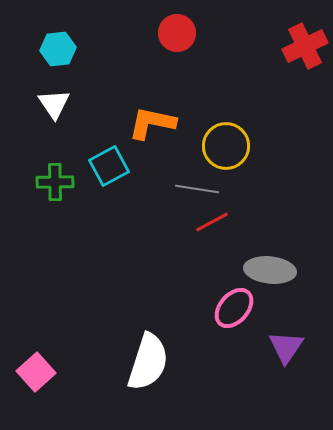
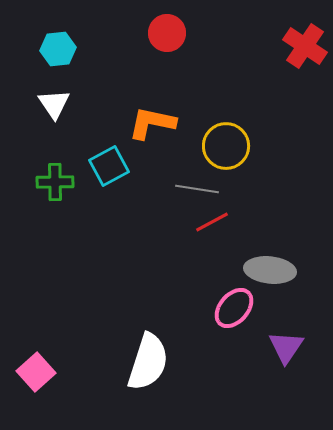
red circle: moved 10 px left
red cross: rotated 30 degrees counterclockwise
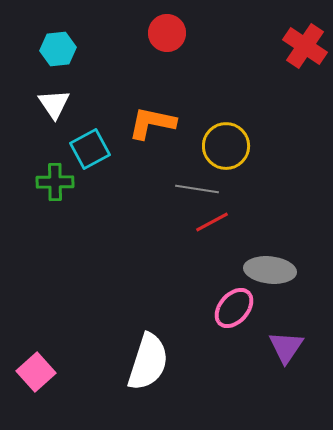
cyan square: moved 19 px left, 17 px up
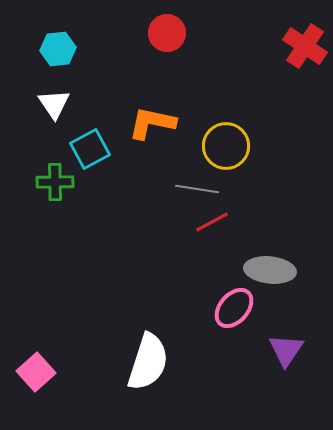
purple triangle: moved 3 px down
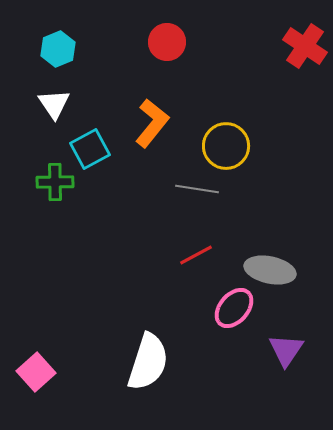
red circle: moved 9 px down
cyan hexagon: rotated 16 degrees counterclockwise
orange L-shape: rotated 117 degrees clockwise
red line: moved 16 px left, 33 px down
gray ellipse: rotated 6 degrees clockwise
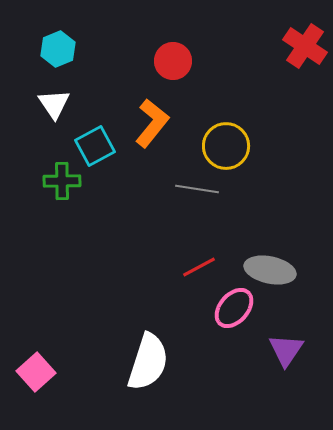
red circle: moved 6 px right, 19 px down
cyan square: moved 5 px right, 3 px up
green cross: moved 7 px right, 1 px up
red line: moved 3 px right, 12 px down
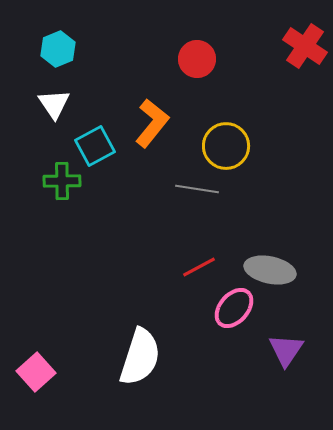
red circle: moved 24 px right, 2 px up
white semicircle: moved 8 px left, 5 px up
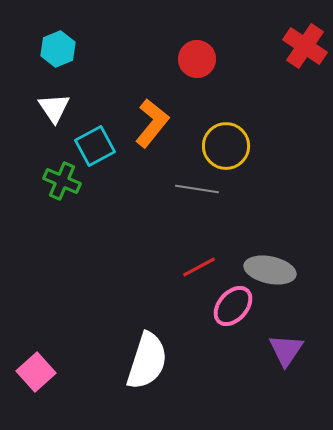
white triangle: moved 4 px down
green cross: rotated 24 degrees clockwise
pink ellipse: moved 1 px left, 2 px up
white semicircle: moved 7 px right, 4 px down
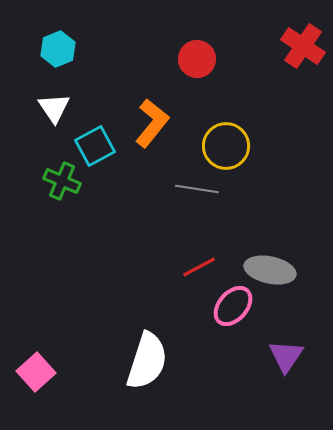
red cross: moved 2 px left
purple triangle: moved 6 px down
